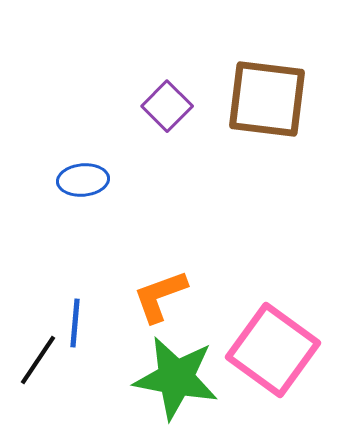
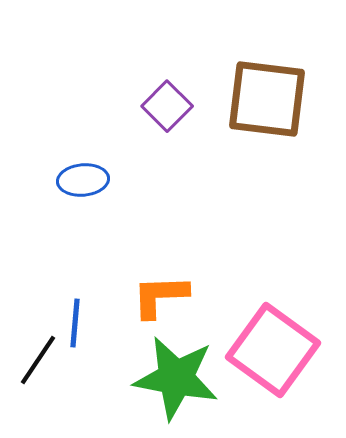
orange L-shape: rotated 18 degrees clockwise
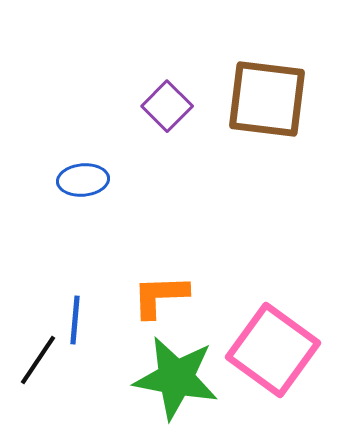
blue line: moved 3 px up
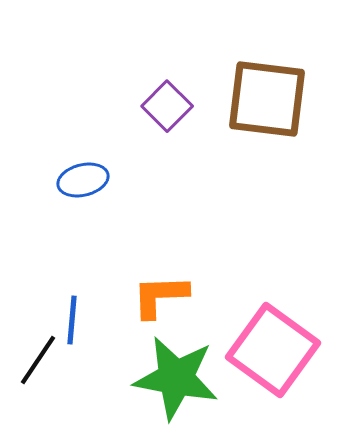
blue ellipse: rotated 9 degrees counterclockwise
blue line: moved 3 px left
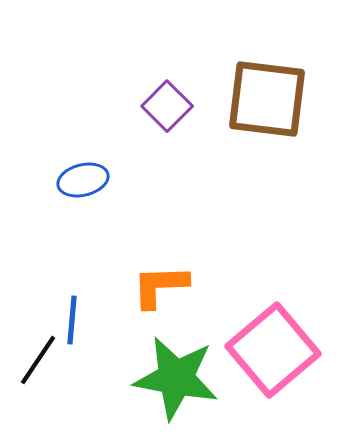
orange L-shape: moved 10 px up
pink square: rotated 14 degrees clockwise
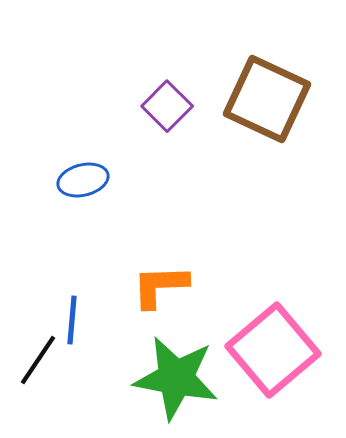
brown square: rotated 18 degrees clockwise
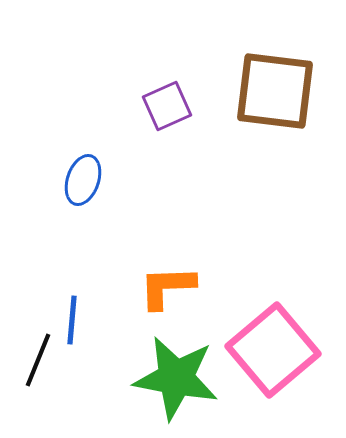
brown square: moved 8 px right, 8 px up; rotated 18 degrees counterclockwise
purple square: rotated 21 degrees clockwise
blue ellipse: rotated 57 degrees counterclockwise
orange L-shape: moved 7 px right, 1 px down
black line: rotated 12 degrees counterclockwise
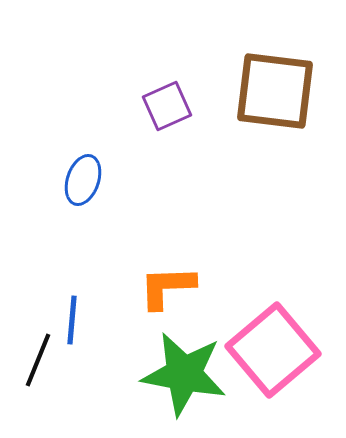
green star: moved 8 px right, 4 px up
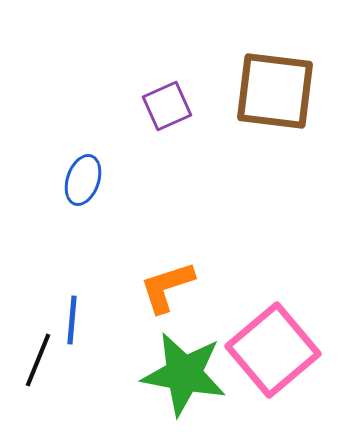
orange L-shape: rotated 16 degrees counterclockwise
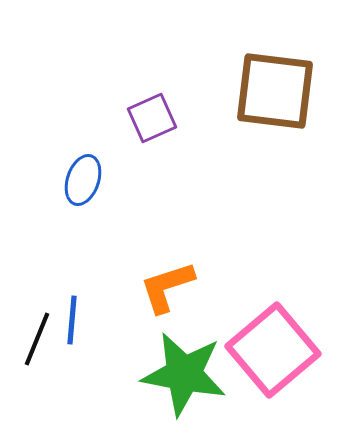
purple square: moved 15 px left, 12 px down
black line: moved 1 px left, 21 px up
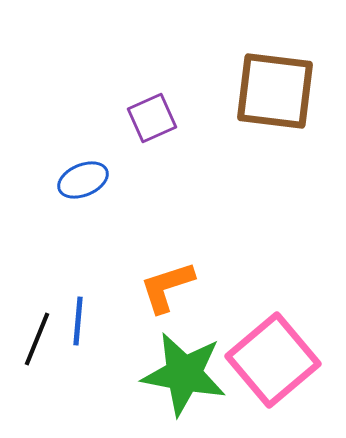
blue ellipse: rotated 48 degrees clockwise
blue line: moved 6 px right, 1 px down
pink square: moved 10 px down
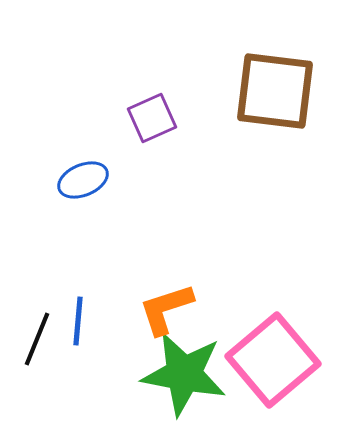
orange L-shape: moved 1 px left, 22 px down
